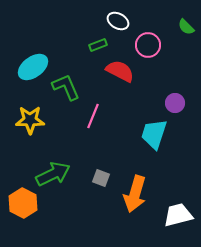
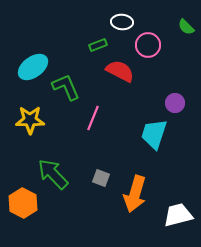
white ellipse: moved 4 px right, 1 px down; rotated 25 degrees counterclockwise
pink line: moved 2 px down
green arrow: rotated 108 degrees counterclockwise
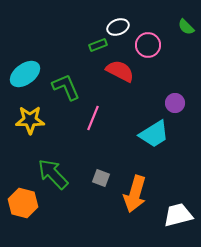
white ellipse: moved 4 px left, 5 px down; rotated 25 degrees counterclockwise
cyan ellipse: moved 8 px left, 7 px down
cyan trapezoid: rotated 140 degrees counterclockwise
orange hexagon: rotated 12 degrees counterclockwise
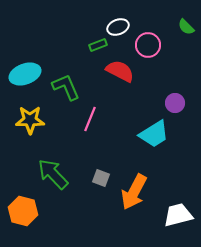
cyan ellipse: rotated 16 degrees clockwise
pink line: moved 3 px left, 1 px down
orange arrow: moved 1 px left, 2 px up; rotated 12 degrees clockwise
orange hexagon: moved 8 px down
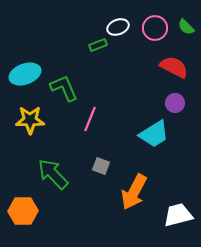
pink circle: moved 7 px right, 17 px up
red semicircle: moved 54 px right, 4 px up
green L-shape: moved 2 px left, 1 px down
gray square: moved 12 px up
orange hexagon: rotated 16 degrees counterclockwise
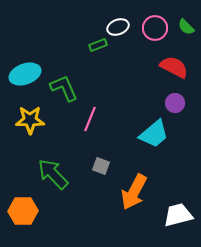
cyan trapezoid: rotated 8 degrees counterclockwise
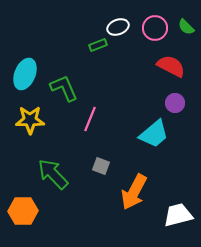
red semicircle: moved 3 px left, 1 px up
cyan ellipse: rotated 48 degrees counterclockwise
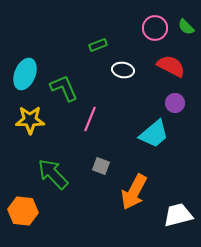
white ellipse: moved 5 px right, 43 px down; rotated 30 degrees clockwise
orange hexagon: rotated 8 degrees clockwise
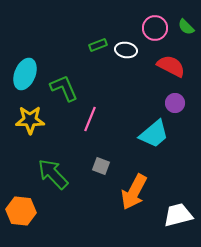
white ellipse: moved 3 px right, 20 px up
orange hexagon: moved 2 px left
